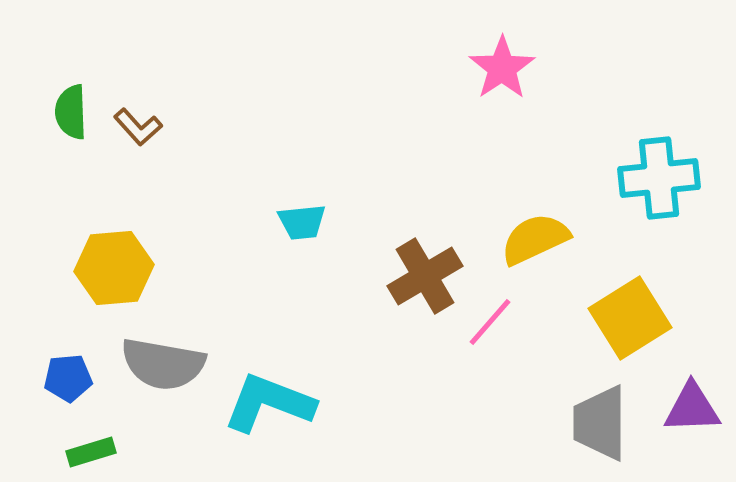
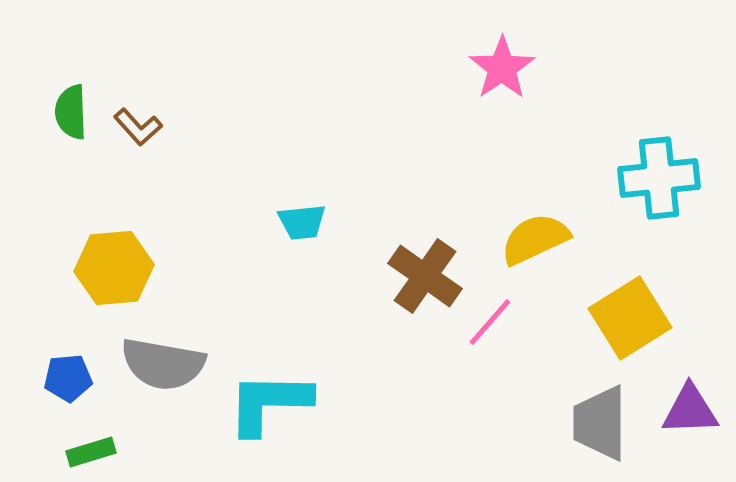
brown cross: rotated 24 degrees counterclockwise
cyan L-shape: rotated 20 degrees counterclockwise
purple triangle: moved 2 px left, 2 px down
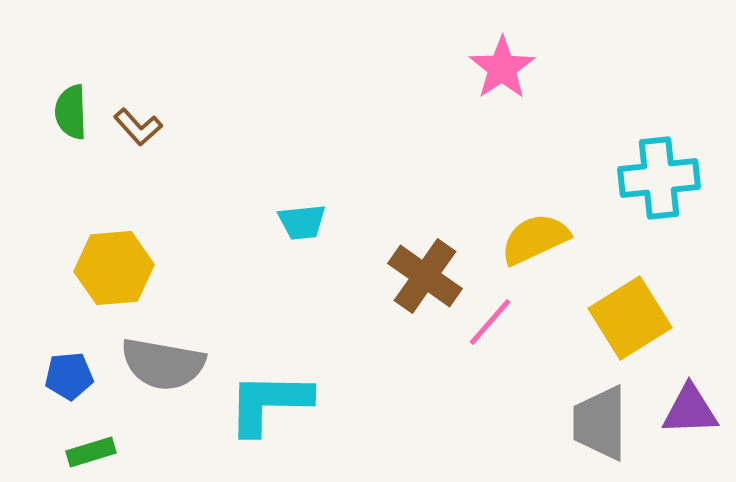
blue pentagon: moved 1 px right, 2 px up
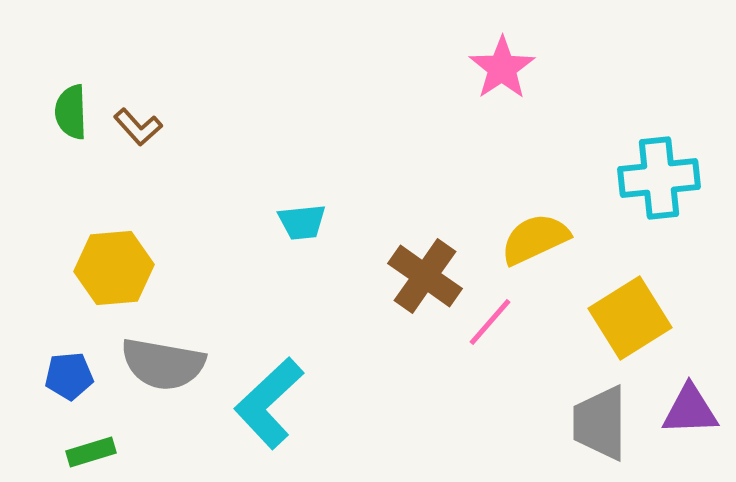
cyan L-shape: rotated 44 degrees counterclockwise
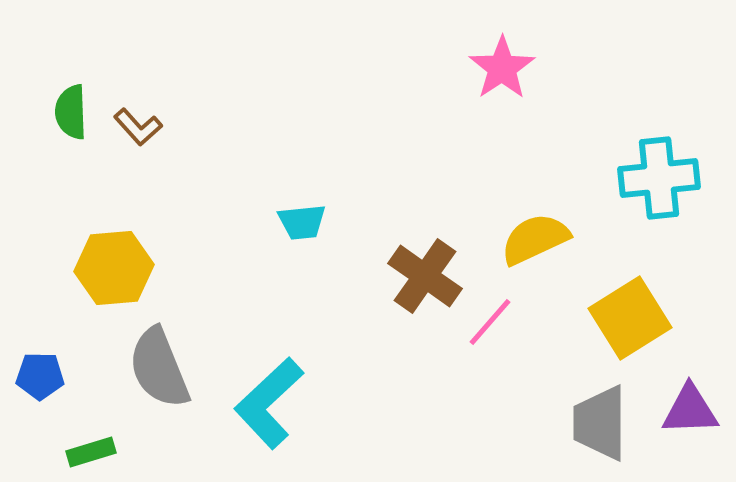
gray semicircle: moved 4 px left, 4 px down; rotated 58 degrees clockwise
blue pentagon: moved 29 px left; rotated 6 degrees clockwise
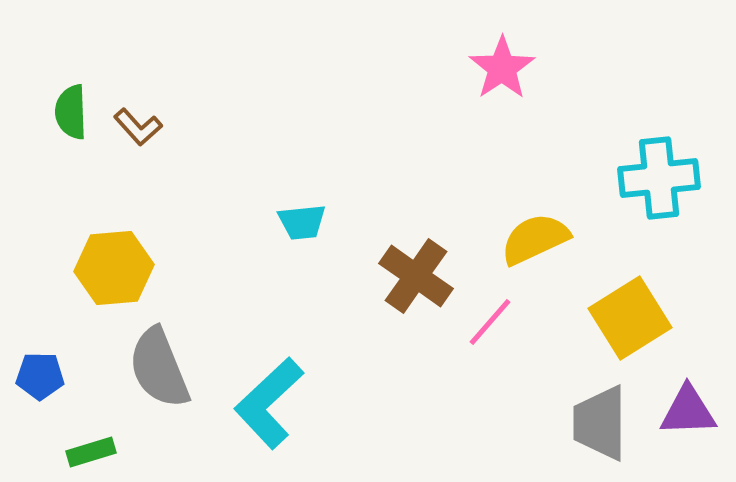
brown cross: moved 9 px left
purple triangle: moved 2 px left, 1 px down
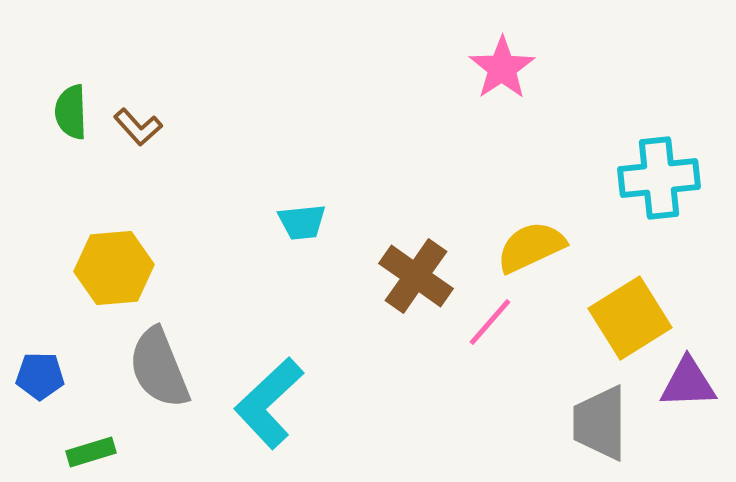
yellow semicircle: moved 4 px left, 8 px down
purple triangle: moved 28 px up
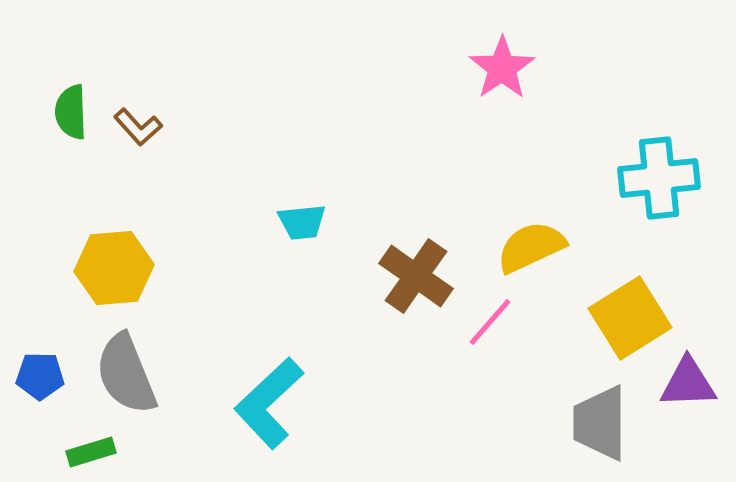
gray semicircle: moved 33 px left, 6 px down
